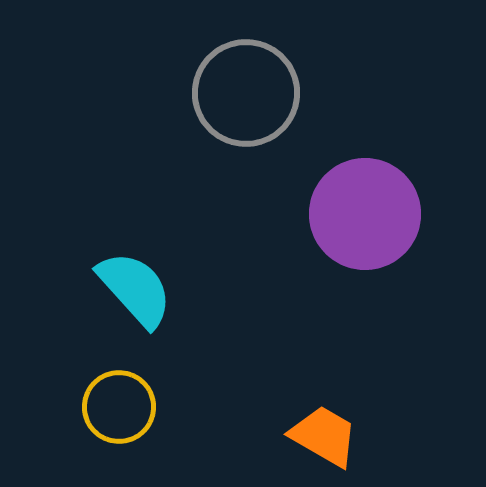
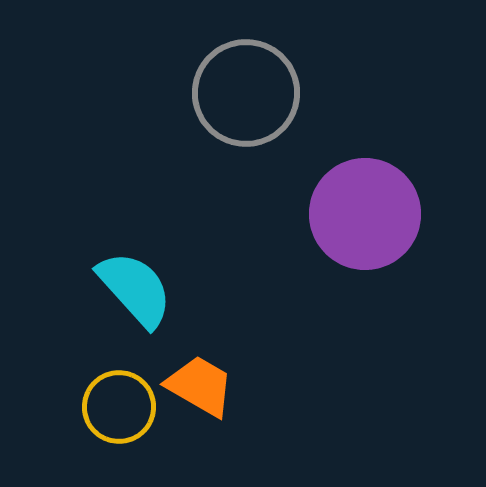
orange trapezoid: moved 124 px left, 50 px up
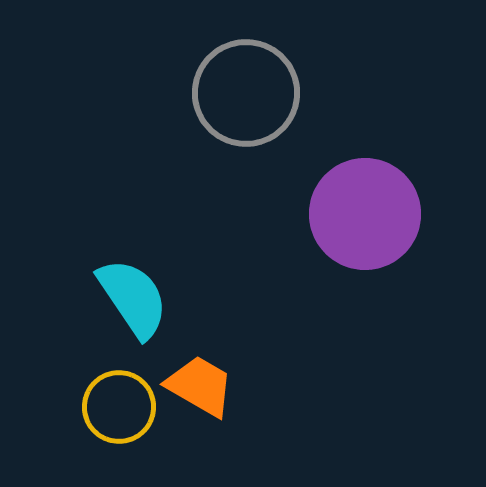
cyan semicircle: moved 2 px left, 9 px down; rotated 8 degrees clockwise
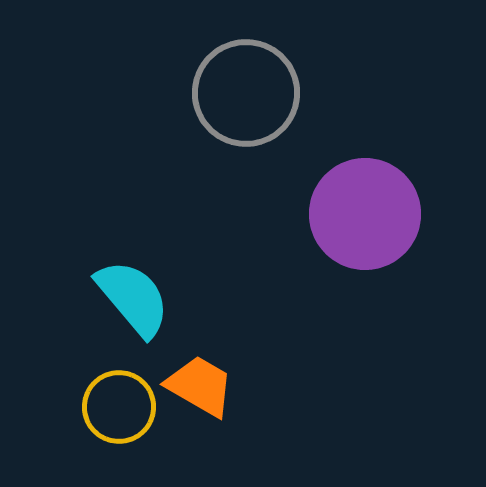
cyan semicircle: rotated 6 degrees counterclockwise
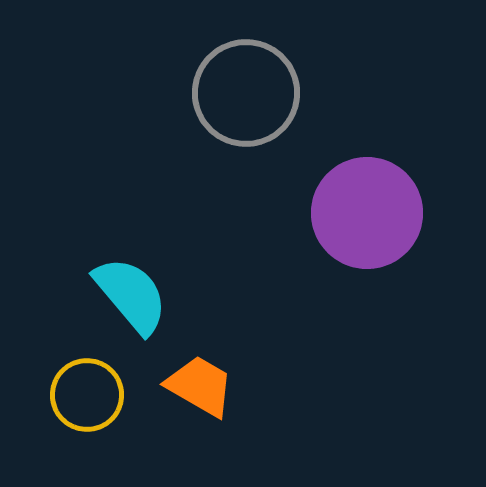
purple circle: moved 2 px right, 1 px up
cyan semicircle: moved 2 px left, 3 px up
yellow circle: moved 32 px left, 12 px up
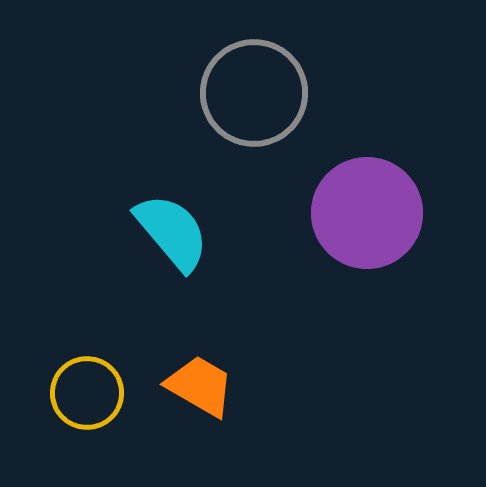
gray circle: moved 8 px right
cyan semicircle: moved 41 px right, 63 px up
yellow circle: moved 2 px up
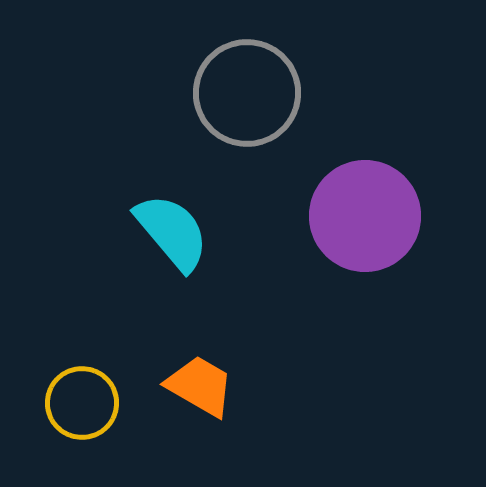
gray circle: moved 7 px left
purple circle: moved 2 px left, 3 px down
yellow circle: moved 5 px left, 10 px down
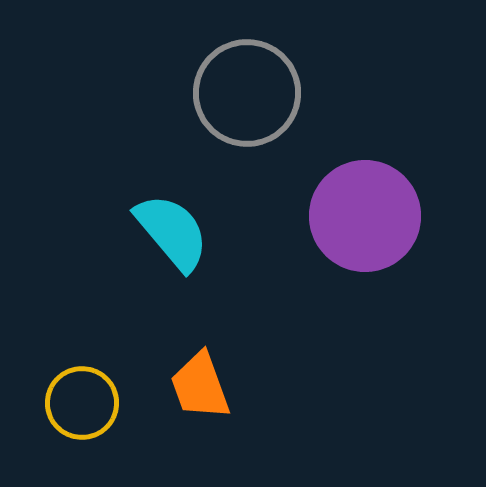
orange trapezoid: rotated 140 degrees counterclockwise
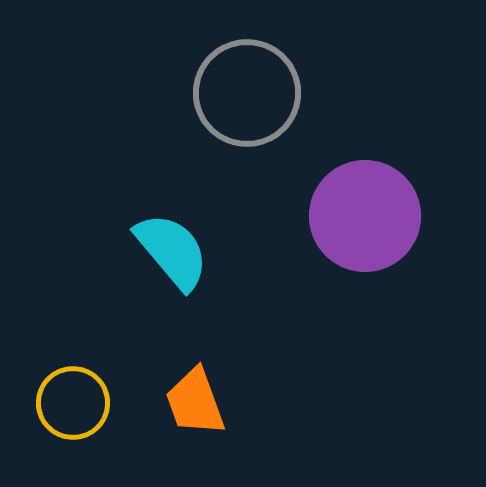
cyan semicircle: moved 19 px down
orange trapezoid: moved 5 px left, 16 px down
yellow circle: moved 9 px left
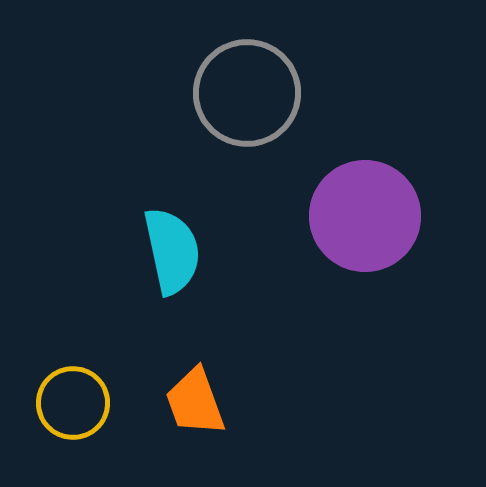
cyan semicircle: rotated 28 degrees clockwise
